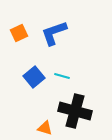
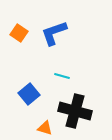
orange square: rotated 30 degrees counterclockwise
blue square: moved 5 px left, 17 px down
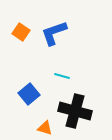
orange square: moved 2 px right, 1 px up
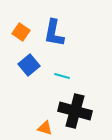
blue L-shape: rotated 60 degrees counterclockwise
blue square: moved 29 px up
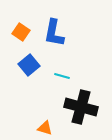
black cross: moved 6 px right, 4 px up
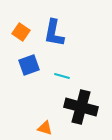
blue square: rotated 20 degrees clockwise
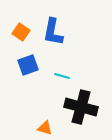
blue L-shape: moved 1 px left, 1 px up
blue square: moved 1 px left
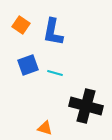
orange square: moved 7 px up
cyan line: moved 7 px left, 3 px up
black cross: moved 5 px right, 1 px up
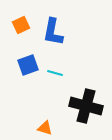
orange square: rotated 30 degrees clockwise
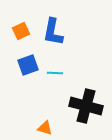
orange square: moved 6 px down
cyan line: rotated 14 degrees counterclockwise
